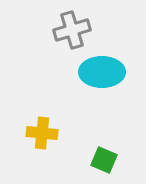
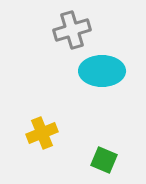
cyan ellipse: moved 1 px up
yellow cross: rotated 28 degrees counterclockwise
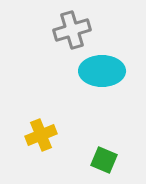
yellow cross: moved 1 px left, 2 px down
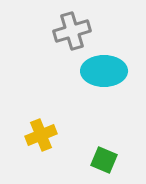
gray cross: moved 1 px down
cyan ellipse: moved 2 px right
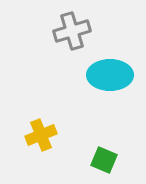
cyan ellipse: moved 6 px right, 4 px down
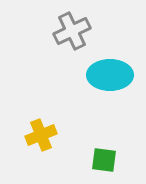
gray cross: rotated 9 degrees counterclockwise
green square: rotated 16 degrees counterclockwise
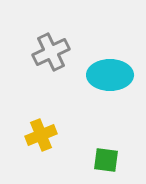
gray cross: moved 21 px left, 21 px down
green square: moved 2 px right
